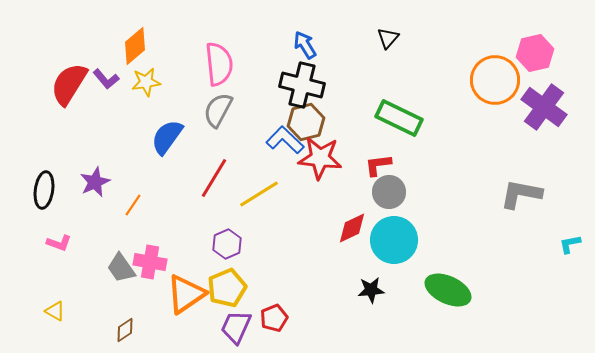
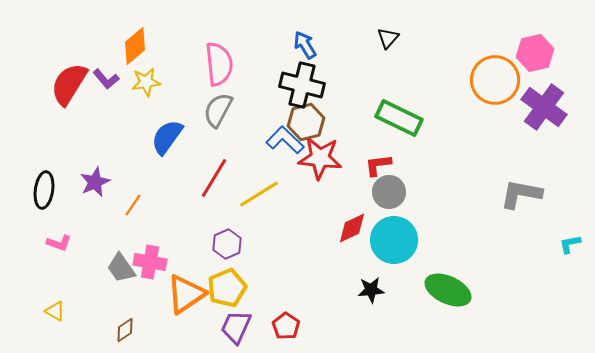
red pentagon: moved 12 px right, 8 px down; rotated 16 degrees counterclockwise
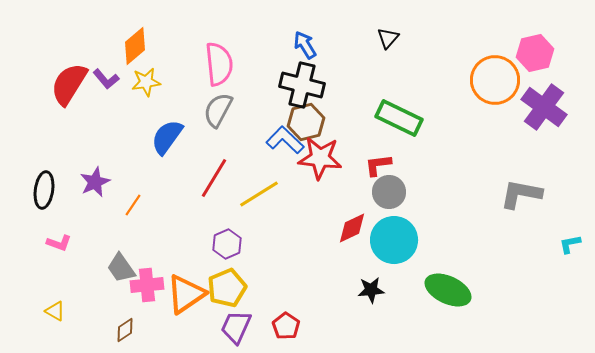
pink cross: moved 3 px left, 23 px down; rotated 16 degrees counterclockwise
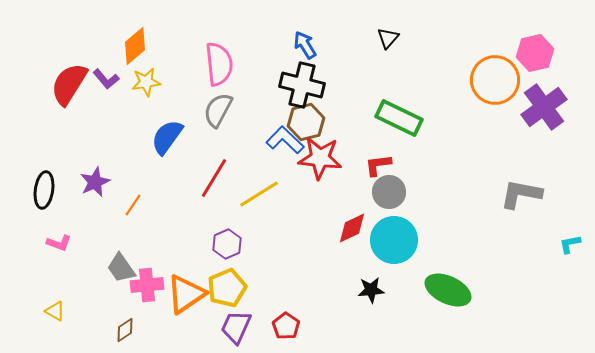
purple cross: rotated 18 degrees clockwise
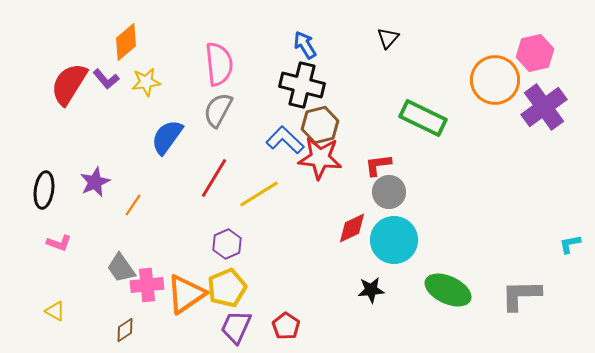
orange diamond: moved 9 px left, 4 px up
green rectangle: moved 24 px right
brown hexagon: moved 14 px right, 3 px down
gray L-shape: moved 101 px down; rotated 12 degrees counterclockwise
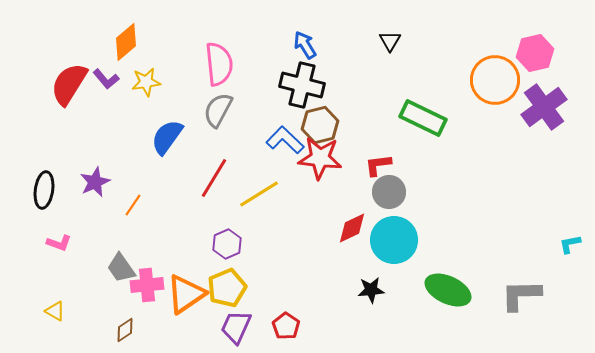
black triangle: moved 2 px right, 3 px down; rotated 10 degrees counterclockwise
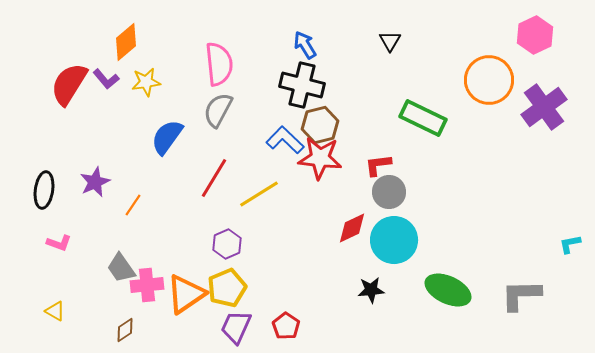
pink hexagon: moved 18 px up; rotated 12 degrees counterclockwise
orange circle: moved 6 px left
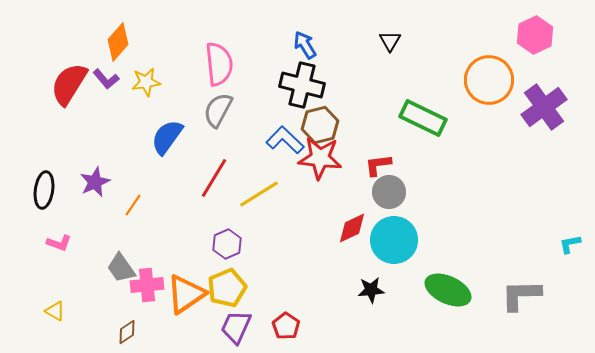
orange diamond: moved 8 px left; rotated 9 degrees counterclockwise
brown diamond: moved 2 px right, 2 px down
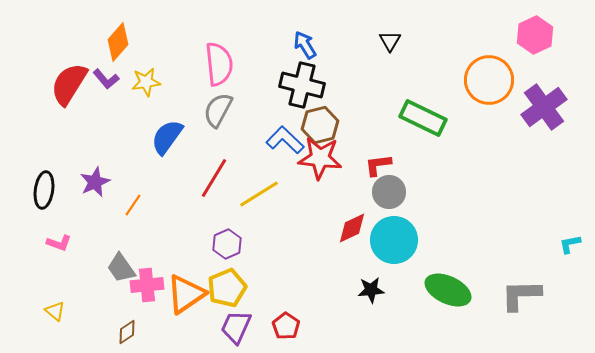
yellow triangle: rotated 10 degrees clockwise
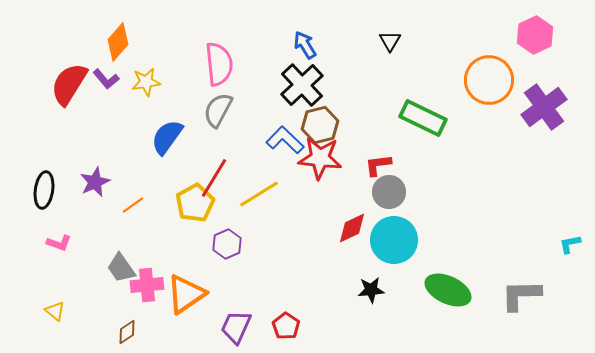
black cross: rotated 33 degrees clockwise
orange line: rotated 20 degrees clockwise
yellow pentagon: moved 32 px left, 85 px up; rotated 6 degrees counterclockwise
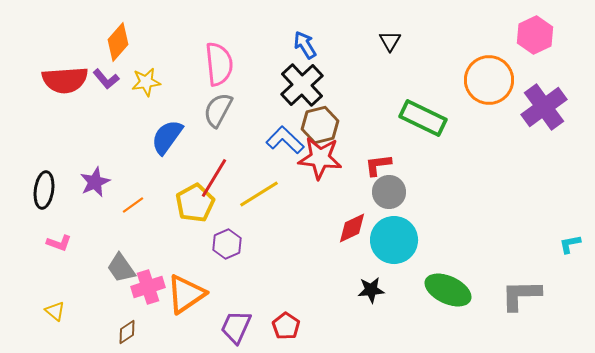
red semicircle: moved 4 px left, 4 px up; rotated 126 degrees counterclockwise
pink cross: moved 1 px right, 2 px down; rotated 12 degrees counterclockwise
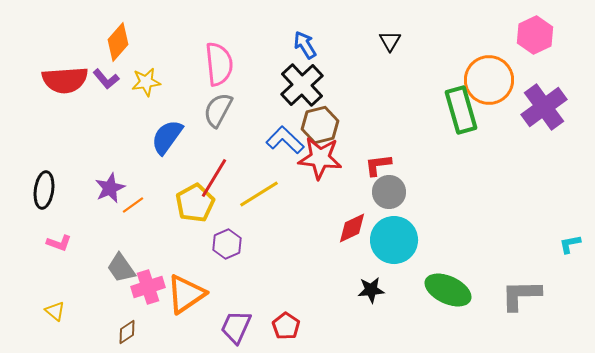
green rectangle: moved 38 px right, 8 px up; rotated 48 degrees clockwise
purple star: moved 15 px right, 6 px down
